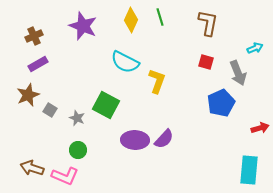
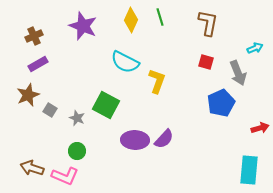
green circle: moved 1 px left, 1 px down
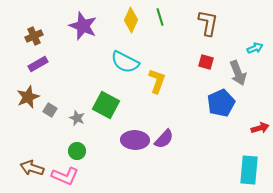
brown star: moved 2 px down
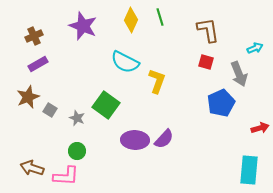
brown L-shape: moved 7 px down; rotated 20 degrees counterclockwise
gray arrow: moved 1 px right, 1 px down
green square: rotated 8 degrees clockwise
pink L-shape: moved 1 px right; rotated 20 degrees counterclockwise
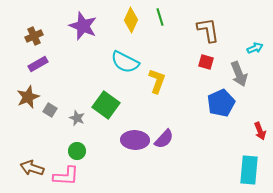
red arrow: moved 3 px down; rotated 84 degrees clockwise
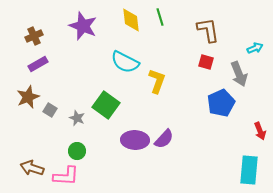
yellow diamond: rotated 30 degrees counterclockwise
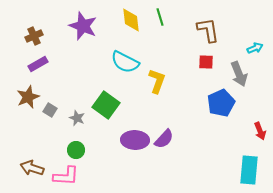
red square: rotated 14 degrees counterclockwise
green circle: moved 1 px left, 1 px up
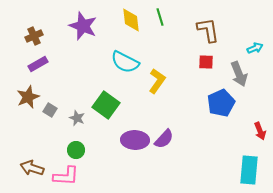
yellow L-shape: rotated 15 degrees clockwise
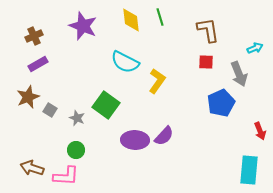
purple semicircle: moved 3 px up
